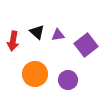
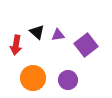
red arrow: moved 3 px right, 4 px down
orange circle: moved 2 px left, 4 px down
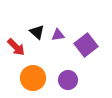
red arrow: moved 2 px down; rotated 54 degrees counterclockwise
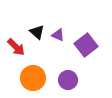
purple triangle: rotated 32 degrees clockwise
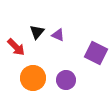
black triangle: rotated 28 degrees clockwise
purple square: moved 10 px right, 8 px down; rotated 25 degrees counterclockwise
purple circle: moved 2 px left
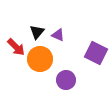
orange circle: moved 7 px right, 19 px up
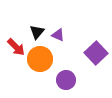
purple square: rotated 20 degrees clockwise
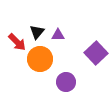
purple triangle: rotated 24 degrees counterclockwise
red arrow: moved 1 px right, 5 px up
purple circle: moved 2 px down
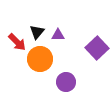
purple square: moved 1 px right, 5 px up
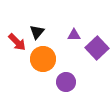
purple triangle: moved 16 px right
orange circle: moved 3 px right
